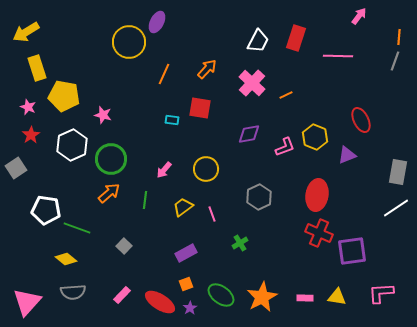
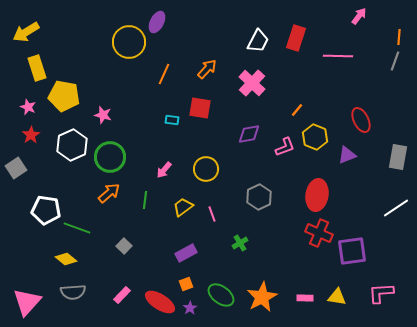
orange line at (286, 95): moved 11 px right, 15 px down; rotated 24 degrees counterclockwise
green circle at (111, 159): moved 1 px left, 2 px up
gray rectangle at (398, 172): moved 15 px up
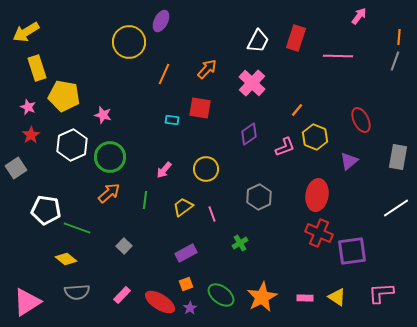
purple ellipse at (157, 22): moved 4 px right, 1 px up
purple diamond at (249, 134): rotated 25 degrees counterclockwise
purple triangle at (347, 155): moved 2 px right, 6 px down; rotated 18 degrees counterclockwise
gray semicircle at (73, 292): moved 4 px right
yellow triangle at (337, 297): rotated 24 degrees clockwise
pink triangle at (27, 302): rotated 16 degrees clockwise
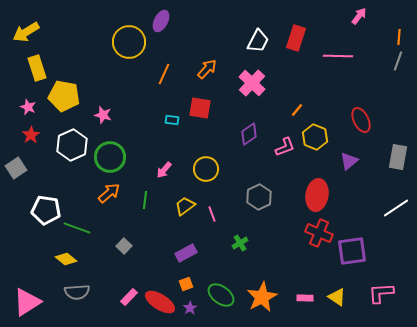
gray line at (395, 61): moved 3 px right
yellow trapezoid at (183, 207): moved 2 px right, 1 px up
pink rectangle at (122, 295): moved 7 px right, 2 px down
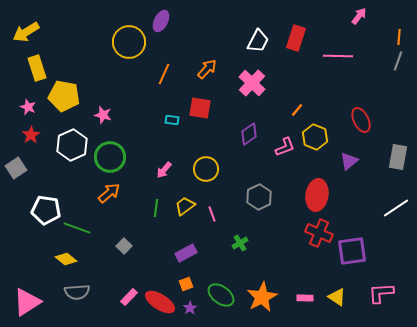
green line at (145, 200): moved 11 px right, 8 px down
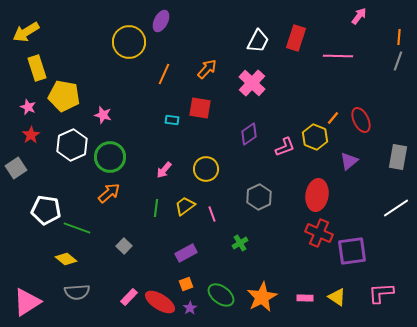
orange line at (297, 110): moved 36 px right, 8 px down
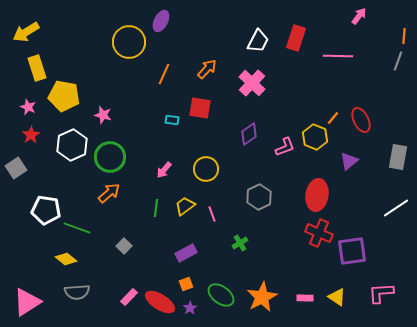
orange line at (399, 37): moved 5 px right, 1 px up
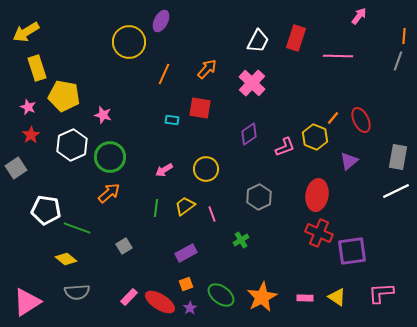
pink arrow at (164, 170): rotated 18 degrees clockwise
white line at (396, 208): moved 17 px up; rotated 8 degrees clockwise
green cross at (240, 243): moved 1 px right, 3 px up
gray square at (124, 246): rotated 14 degrees clockwise
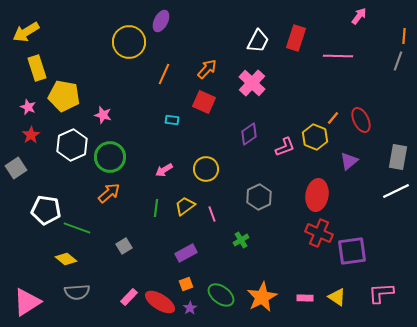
red square at (200, 108): moved 4 px right, 6 px up; rotated 15 degrees clockwise
